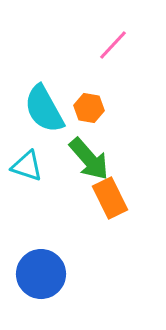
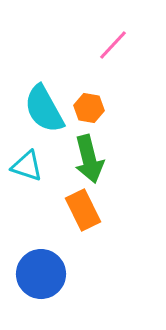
green arrow: rotated 27 degrees clockwise
orange rectangle: moved 27 px left, 12 px down
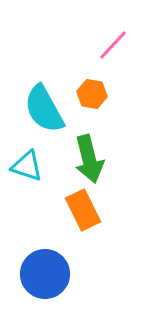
orange hexagon: moved 3 px right, 14 px up
blue circle: moved 4 px right
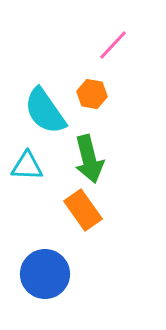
cyan semicircle: moved 1 px right, 2 px down; rotated 6 degrees counterclockwise
cyan triangle: rotated 16 degrees counterclockwise
orange rectangle: rotated 9 degrees counterclockwise
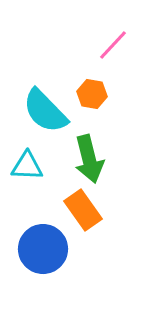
cyan semicircle: rotated 9 degrees counterclockwise
blue circle: moved 2 px left, 25 px up
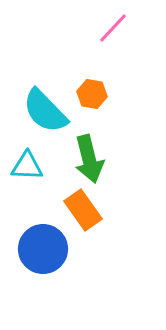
pink line: moved 17 px up
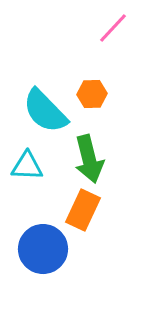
orange hexagon: rotated 12 degrees counterclockwise
orange rectangle: rotated 60 degrees clockwise
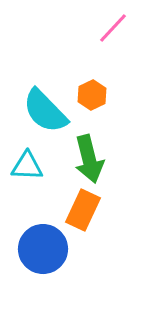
orange hexagon: moved 1 px down; rotated 24 degrees counterclockwise
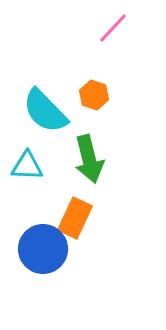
orange hexagon: moved 2 px right; rotated 16 degrees counterclockwise
orange rectangle: moved 8 px left, 8 px down
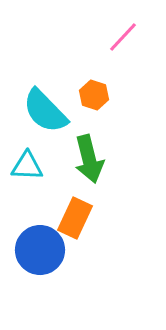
pink line: moved 10 px right, 9 px down
blue circle: moved 3 px left, 1 px down
